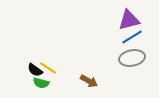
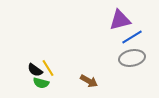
purple triangle: moved 9 px left
yellow line: rotated 24 degrees clockwise
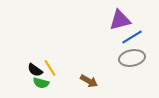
yellow line: moved 2 px right
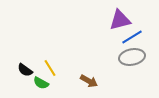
gray ellipse: moved 1 px up
black semicircle: moved 10 px left
green semicircle: rotated 14 degrees clockwise
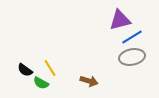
brown arrow: rotated 12 degrees counterclockwise
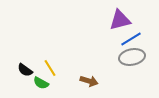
blue line: moved 1 px left, 2 px down
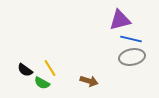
blue line: rotated 45 degrees clockwise
green semicircle: moved 1 px right
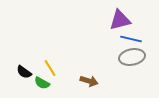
black semicircle: moved 1 px left, 2 px down
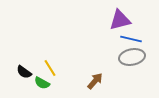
brown arrow: moved 6 px right; rotated 66 degrees counterclockwise
